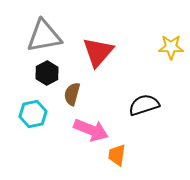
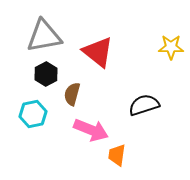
red triangle: rotated 32 degrees counterclockwise
black hexagon: moved 1 px left, 1 px down
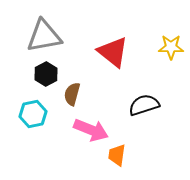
red triangle: moved 15 px right
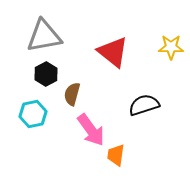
pink arrow: rotated 32 degrees clockwise
orange trapezoid: moved 1 px left
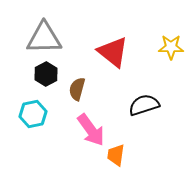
gray triangle: moved 2 px down; rotated 9 degrees clockwise
brown semicircle: moved 5 px right, 5 px up
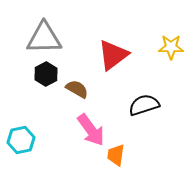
red triangle: moved 3 px down; rotated 44 degrees clockwise
brown semicircle: rotated 105 degrees clockwise
cyan hexagon: moved 12 px left, 26 px down
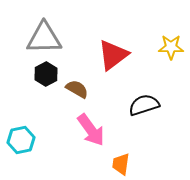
orange trapezoid: moved 5 px right, 9 px down
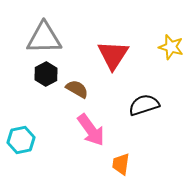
yellow star: rotated 15 degrees clockwise
red triangle: rotated 20 degrees counterclockwise
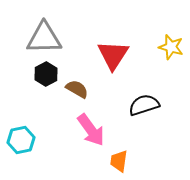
orange trapezoid: moved 2 px left, 3 px up
